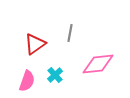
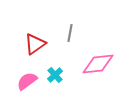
pink semicircle: rotated 145 degrees counterclockwise
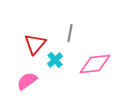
red triangle: rotated 15 degrees counterclockwise
pink diamond: moved 3 px left
cyan cross: moved 15 px up
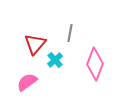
pink diamond: rotated 64 degrees counterclockwise
pink semicircle: moved 1 px down
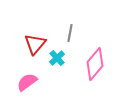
cyan cross: moved 2 px right, 2 px up
pink diamond: rotated 20 degrees clockwise
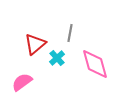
red triangle: rotated 10 degrees clockwise
pink diamond: rotated 56 degrees counterclockwise
pink semicircle: moved 5 px left
